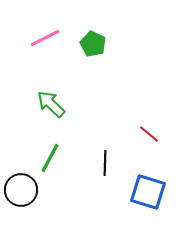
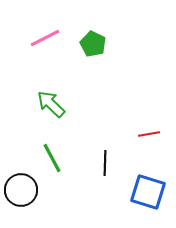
red line: rotated 50 degrees counterclockwise
green line: moved 2 px right; rotated 56 degrees counterclockwise
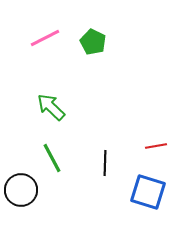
green pentagon: moved 2 px up
green arrow: moved 3 px down
red line: moved 7 px right, 12 px down
